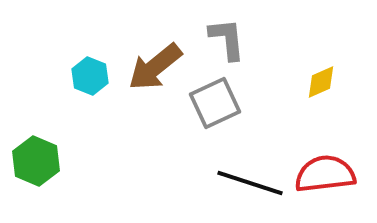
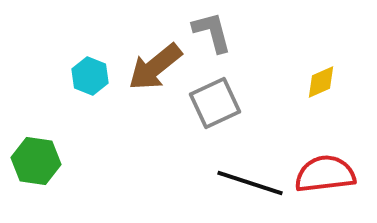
gray L-shape: moved 15 px left, 7 px up; rotated 9 degrees counterclockwise
green hexagon: rotated 15 degrees counterclockwise
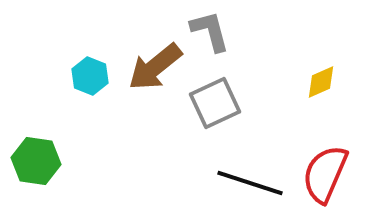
gray L-shape: moved 2 px left, 1 px up
red semicircle: rotated 60 degrees counterclockwise
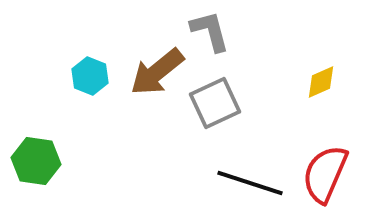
brown arrow: moved 2 px right, 5 px down
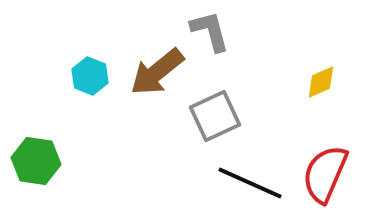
gray square: moved 13 px down
black line: rotated 6 degrees clockwise
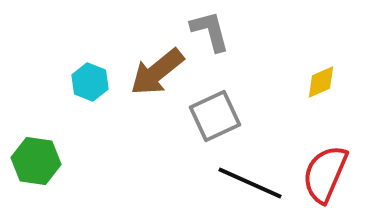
cyan hexagon: moved 6 px down
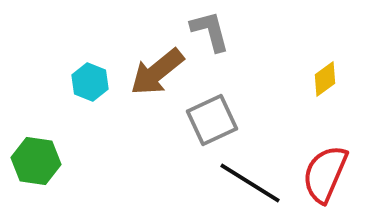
yellow diamond: moved 4 px right, 3 px up; rotated 12 degrees counterclockwise
gray square: moved 3 px left, 4 px down
black line: rotated 8 degrees clockwise
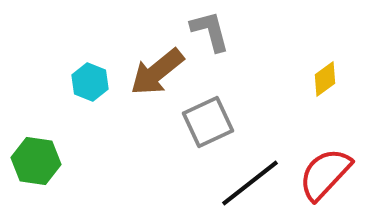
gray square: moved 4 px left, 2 px down
red semicircle: rotated 20 degrees clockwise
black line: rotated 70 degrees counterclockwise
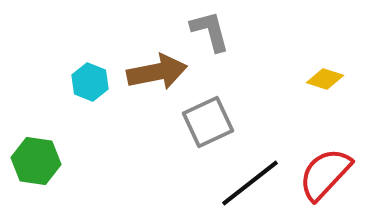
brown arrow: rotated 152 degrees counterclockwise
yellow diamond: rotated 54 degrees clockwise
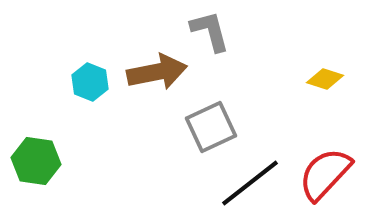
gray square: moved 3 px right, 5 px down
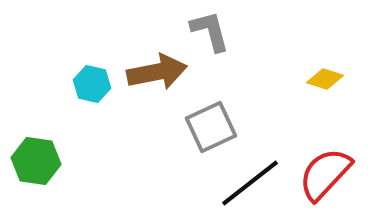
cyan hexagon: moved 2 px right, 2 px down; rotated 9 degrees counterclockwise
